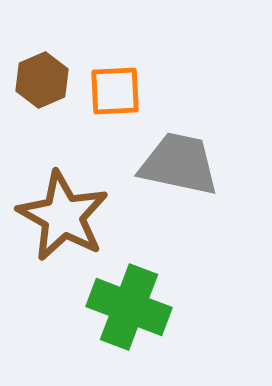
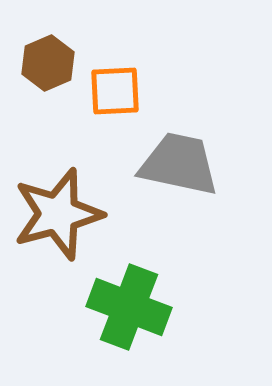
brown hexagon: moved 6 px right, 17 px up
brown star: moved 5 px left, 2 px up; rotated 28 degrees clockwise
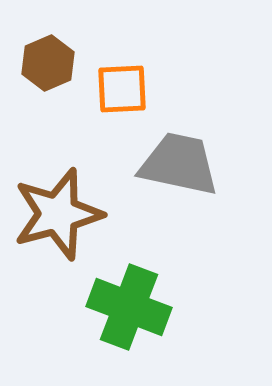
orange square: moved 7 px right, 2 px up
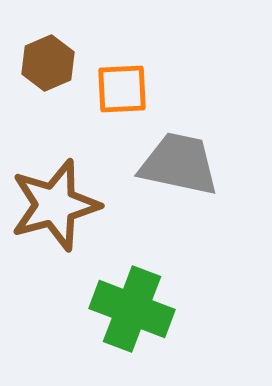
brown star: moved 3 px left, 9 px up
green cross: moved 3 px right, 2 px down
